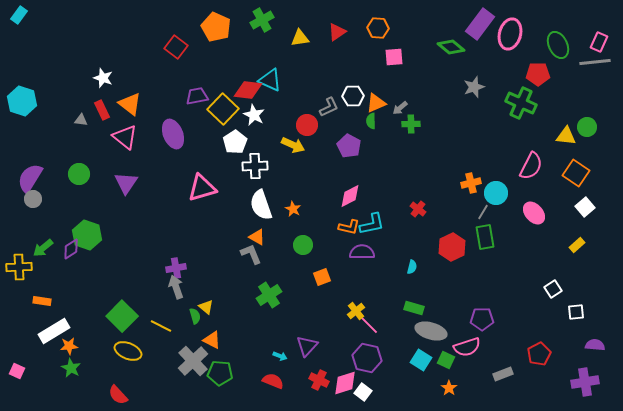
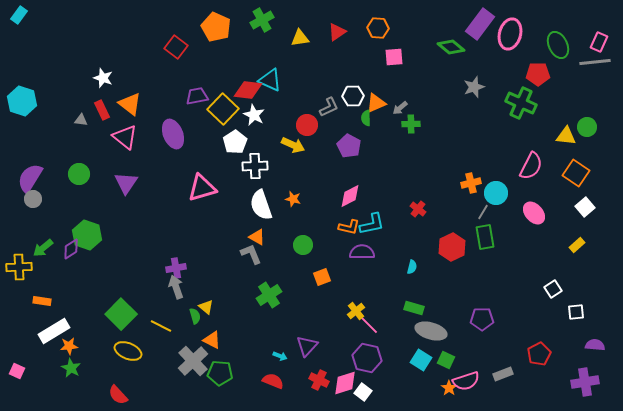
green semicircle at (371, 121): moved 5 px left, 3 px up
orange star at (293, 209): moved 10 px up; rotated 14 degrees counterclockwise
green square at (122, 316): moved 1 px left, 2 px up
pink semicircle at (467, 347): moved 1 px left, 34 px down
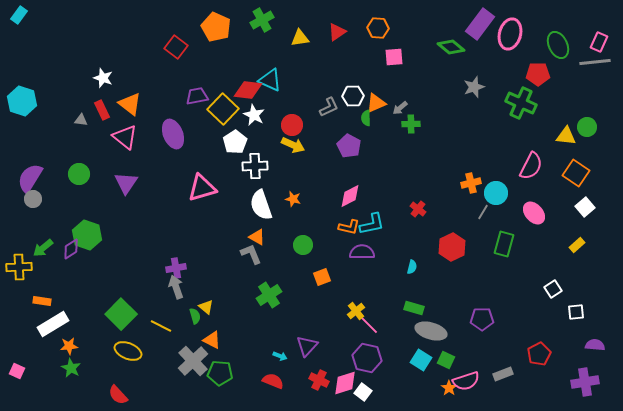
red circle at (307, 125): moved 15 px left
green rectangle at (485, 237): moved 19 px right, 7 px down; rotated 25 degrees clockwise
white rectangle at (54, 331): moved 1 px left, 7 px up
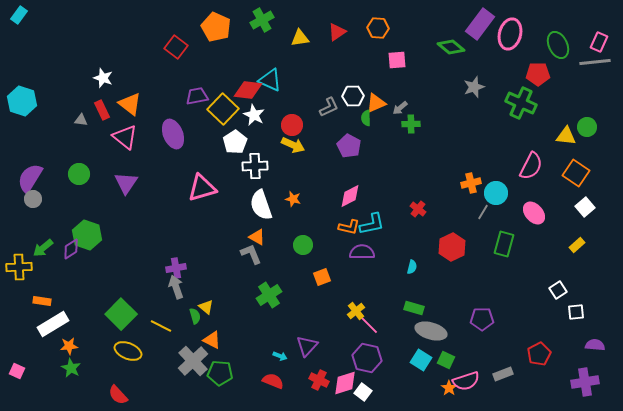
pink square at (394, 57): moved 3 px right, 3 px down
white square at (553, 289): moved 5 px right, 1 px down
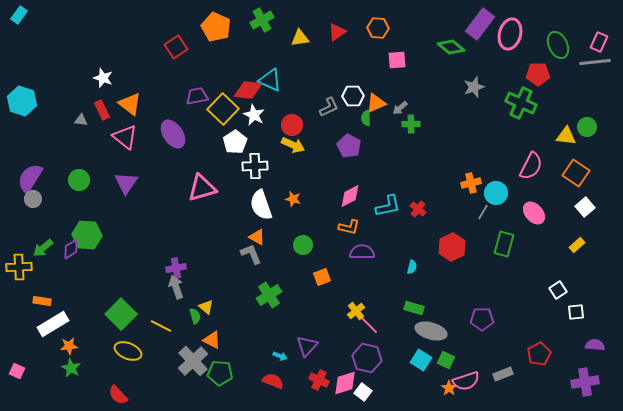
red square at (176, 47): rotated 20 degrees clockwise
purple ellipse at (173, 134): rotated 12 degrees counterclockwise
green circle at (79, 174): moved 6 px down
cyan L-shape at (372, 224): moved 16 px right, 18 px up
green hexagon at (87, 235): rotated 16 degrees counterclockwise
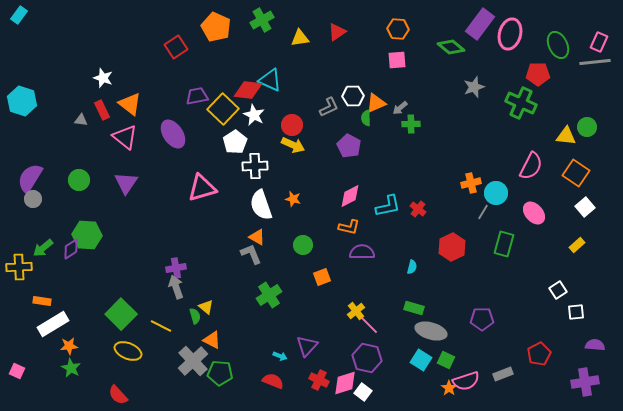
orange hexagon at (378, 28): moved 20 px right, 1 px down
